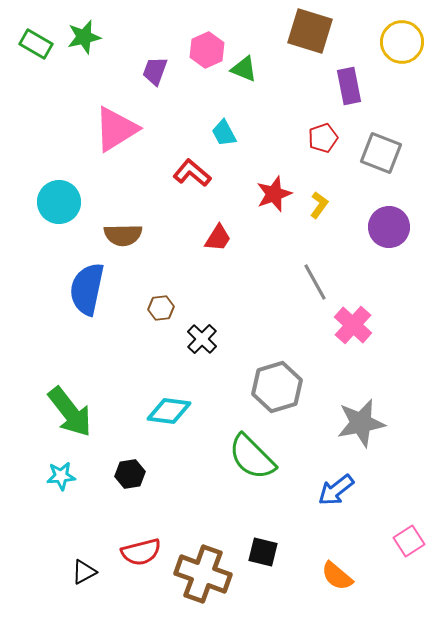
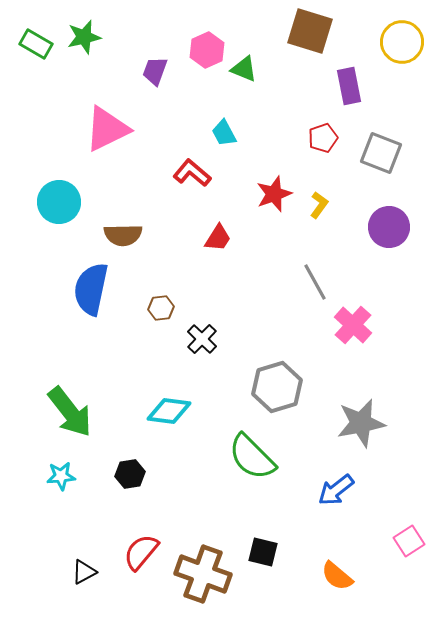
pink triangle: moved 9 px left; rotated 6 degrees clockwise
blue semicircle: moved 4 px right
red semicircle: rotated 144 degrees clockwise
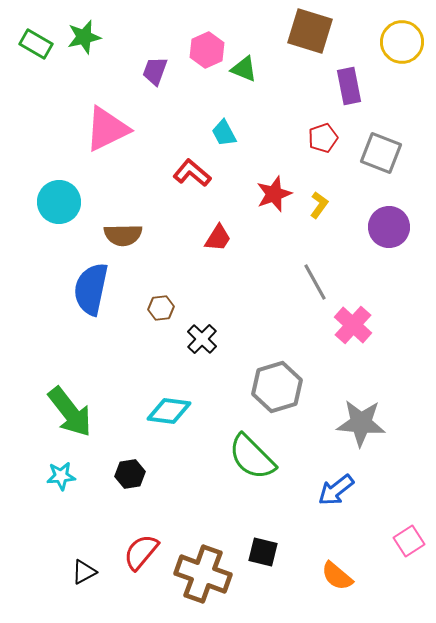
gray star: rotated 15 degrees clockwise
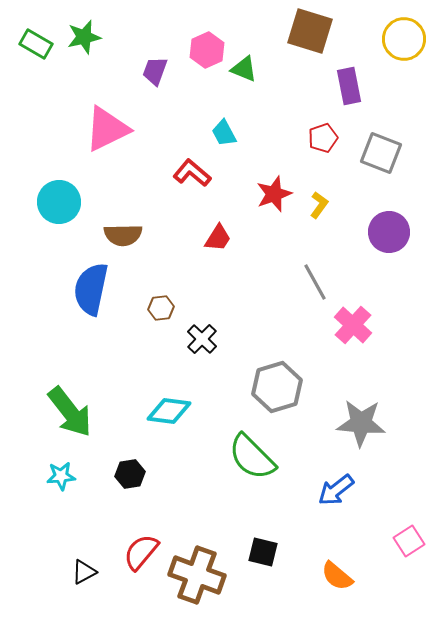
yellow circle: moved 2 px right, 3 px up
purple circle: moved 5 px down
brown cross: moved 6 px left, 1 px down
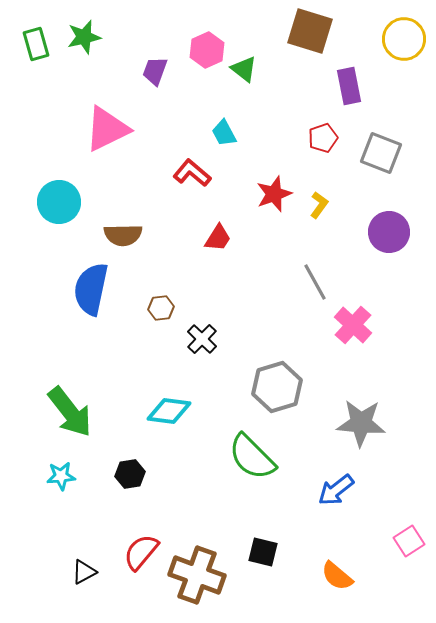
green rectangle: rotated 44 degrees clockwise
green triangle: rotated 16 degrees clockwise
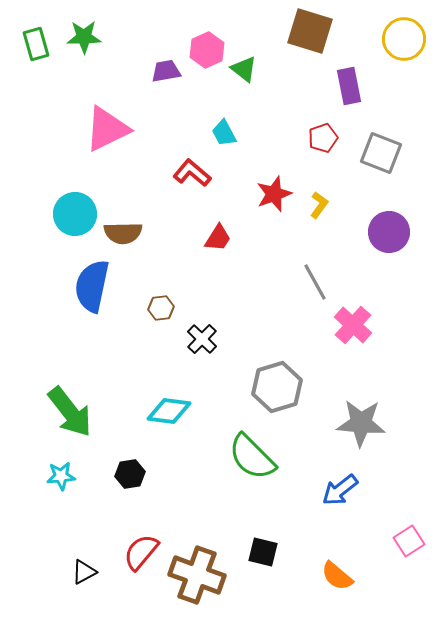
green star: rotated 12 degrees clockwise
purple trapezoid: moved 11 px right; rotated 60 degrees clockwise
cyan circle: moved 16 px right, 12 px down
brown semicircle: moved 2 px up
blue semicircle: moved 1 px right, 3 px up
blue arrow: moved 4 px right
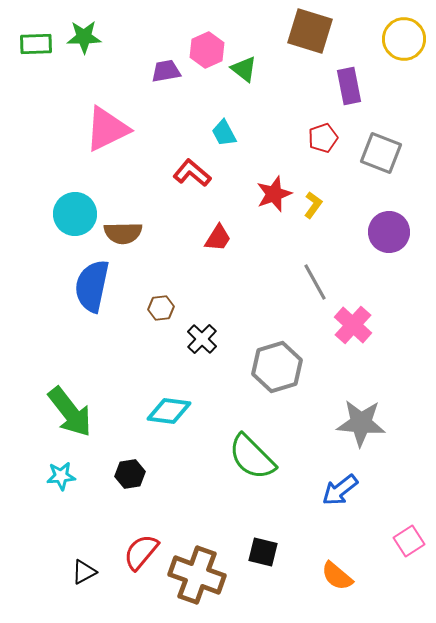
green rectangle: rotated 76 degrees counterclockwise
yellow L-shape: moved 6 px left
gray hexagon: moved 20 px up
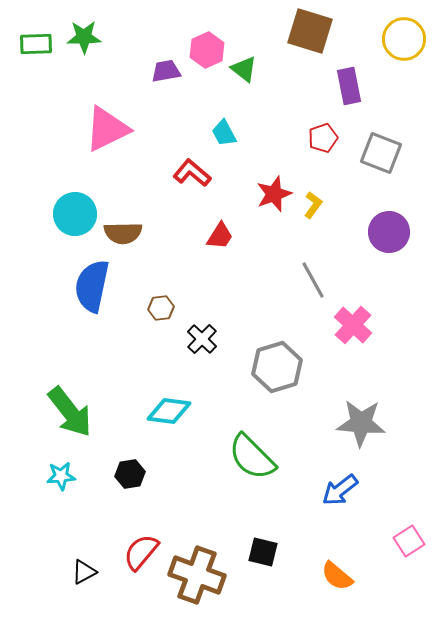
red trapezoid: moved 2 px right, 2 px up
gray line: moved 2 px left, 2 px up
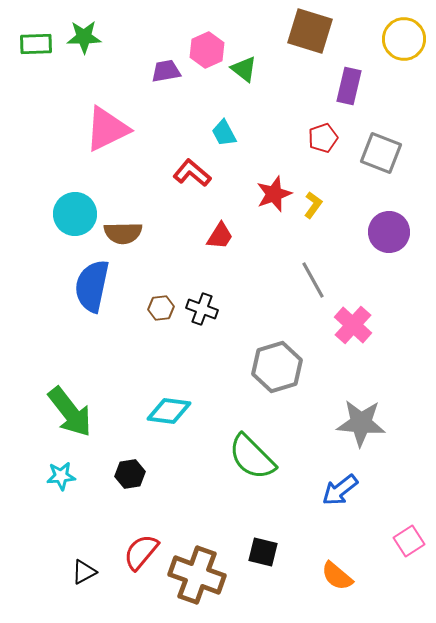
purple rectangle: rotated 24 degrees clockwise
black cross: moved 30 px up; rotated 24 degrees counterclockwise
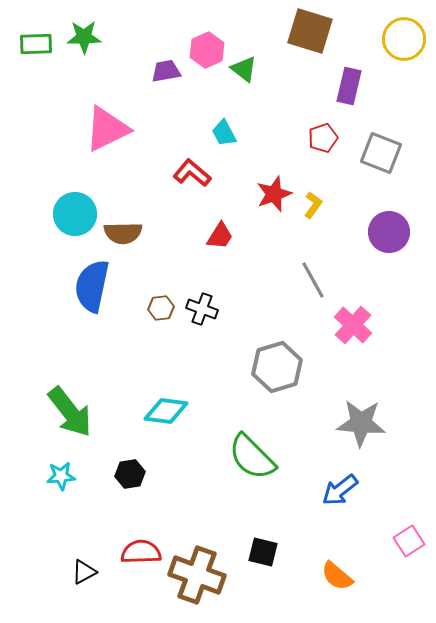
cyan diamond: moved 3 px left
red semicircle: rotated 48 degrees clockwise
